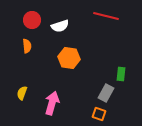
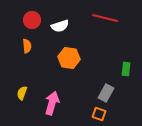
red line: moved 1 px left, 2 px down
green rectangle: moved 5 px right, 5 px up
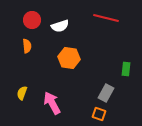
red line: moved 1 px right
pink arrow: rotated 45 degrees counterclockwise
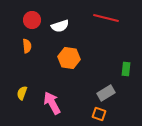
gray rectangle: rotated 30 degrees clockwise
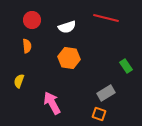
white semicircle: moved 7 px right, 1 px down
green rectangle: moved 3 px up; rotated 40 degrees counterclockwise
yellow semicircle: moved 3 px left, 12 px up
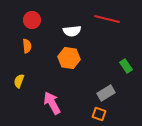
red line: moved 1 px right, 1 px down
white semicircle: moved 5 px right, 4 px down; rotated 12 degrees clockwise
